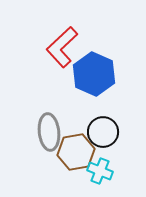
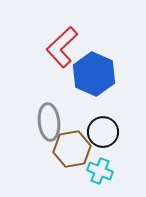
gray ellipse: moved 10 px up
brown hexagon: moved 4 px left, 3 px up
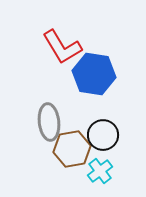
red L-shape: rotated 78 degrees counterclockwise
blue hexagon: rotated 15 degrees counterclockwise
black circle: moved 3 px down
cyan cross: rotated 30 degrees clockwise
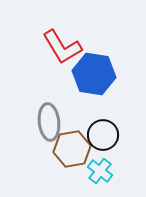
cyan cross: rotated 15 degrees counterclockwise
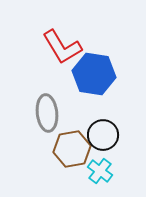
gray ellipse: moved 2 px left, 9 px up
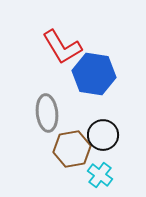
cyan cross: moved 4 px down
